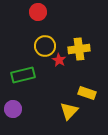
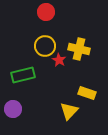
red circle: moved 8 px right
yellow cross: rotated 20 degrees clockwise
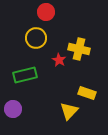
yellow circle: moved 9 px left, 8 px up
green rectangle: moved 2 px right
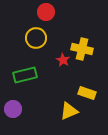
yellow cross: moved 3 px right
red star: moved 4 px right
yellow triangle: rotated 24 degrees clockwise
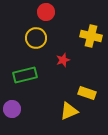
yellow cross: moved 9 px right, 13 px up
red star: rotated 24 degrees clockwise
purple circle: moved 1 px left
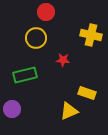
yellow cross: moved 1 px up
red star: rotated 24 degrees clockwise
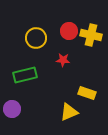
red circle: moved 23 px right, 19 px down
yellow triangle: moved 1 px down
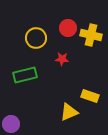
red circle: moved 1 px left, 3 px up
red star: moved 1 px left, 1 px up
yellow rectangle: moved 3 px right, 3 px down
purple circle: moved 1 px left, 15 px down
